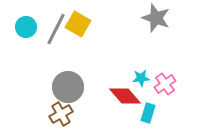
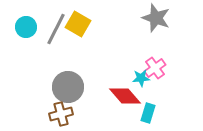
pink cross: moved 10 px left, 16 px up
brown cross: rotated 15 degrees clockwise
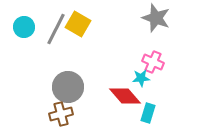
cyan circle: moved 2 px left
pink cross: moved 2 px left, 6 px up; rotated 30 degrees counterclockwise
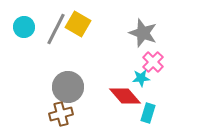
gray star: moved 13 px left, 15 px down
pink cross: rotated 20 degrees clockwise
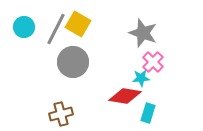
gray circle: moved 5 px right, 25 px up
red diamond: rotated 40 degrees counterclockwise
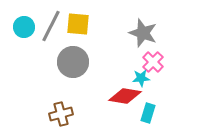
yellow square: rotated 25 degrees counterclockwise
gray line: moved 5 px left, 3 px up
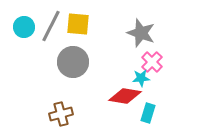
gray star: moved 2 px left
pink cross: moved 1 px left
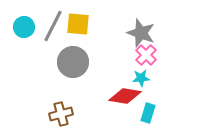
gray line: moved 2 px right
pink cross: moved 6 px left, 7 px up
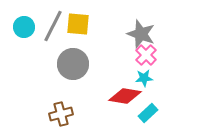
gray star: moved 1 px down
gray circle: moved 2 px down
cyan star: moved 3 px right
cyan rectangle: rotated 30 degrees clockwise
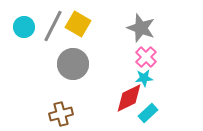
yellow square: rotated 25 degrees clockwise
gray star: moved 6 px up
pink cross: moved 2 px down
red diamond: moved 4 px right, 2 px down; rotated 36 degrees counterclockwise
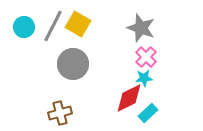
brown cross: moved 1 px left, 1 px up
